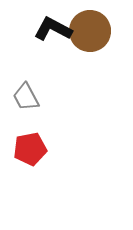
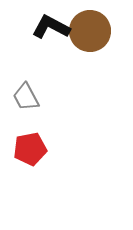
black L-shape: moved 2 px left, 2 px up
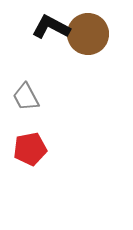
brown circle: moved 2 px left, 3 px down
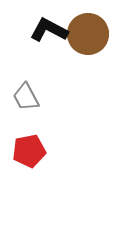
black L-shape: moved 2 px left, 3 px down
red pentagon: moved 1 px left, 2 px down
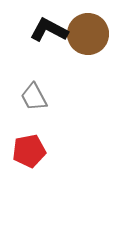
gray trapezoid: moved 8 px right
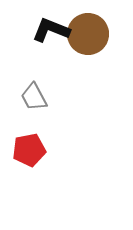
black L-shape: moved 2 px right; rotated 6 degrees counterclockwise
red pentagon: moved 1 px up
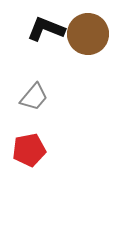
black L-shape: moved 5 px left, 1 px up
gray trapezoid: rotated 112 degrees counterclockwise
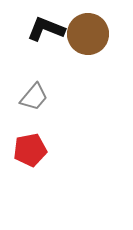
red pentagon: moved 1 px right
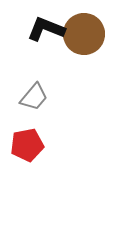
brown circle: moved 4 px left
red pentagon: moved 3 px left, 5 px up
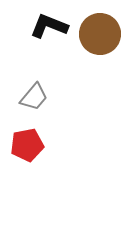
black L-shape: moved 3 px right, 3 px up
brown circle: moved 16 px right
